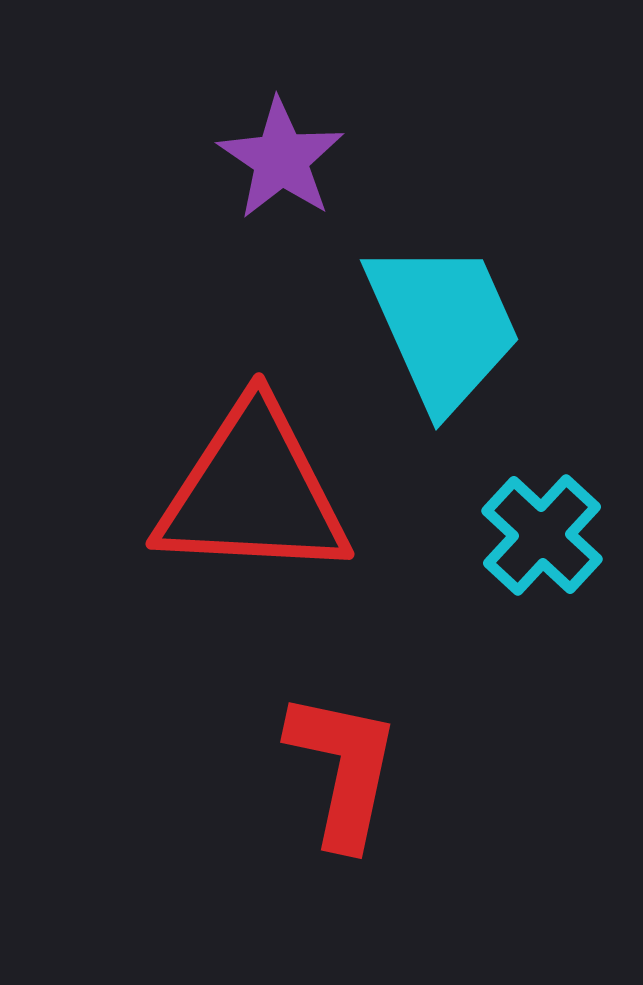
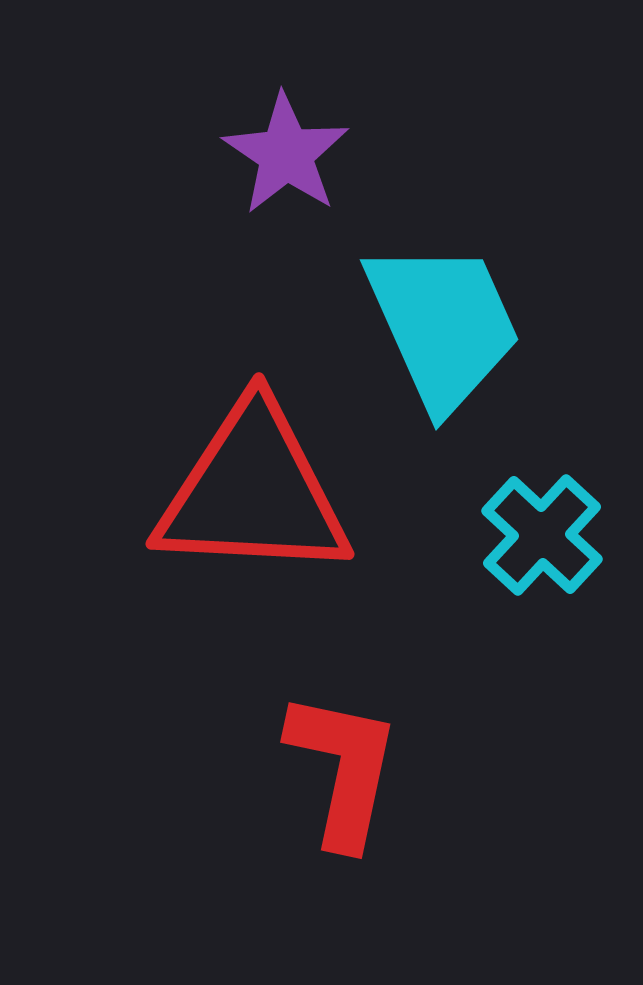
purple star: moved 5 px right, 5 px up
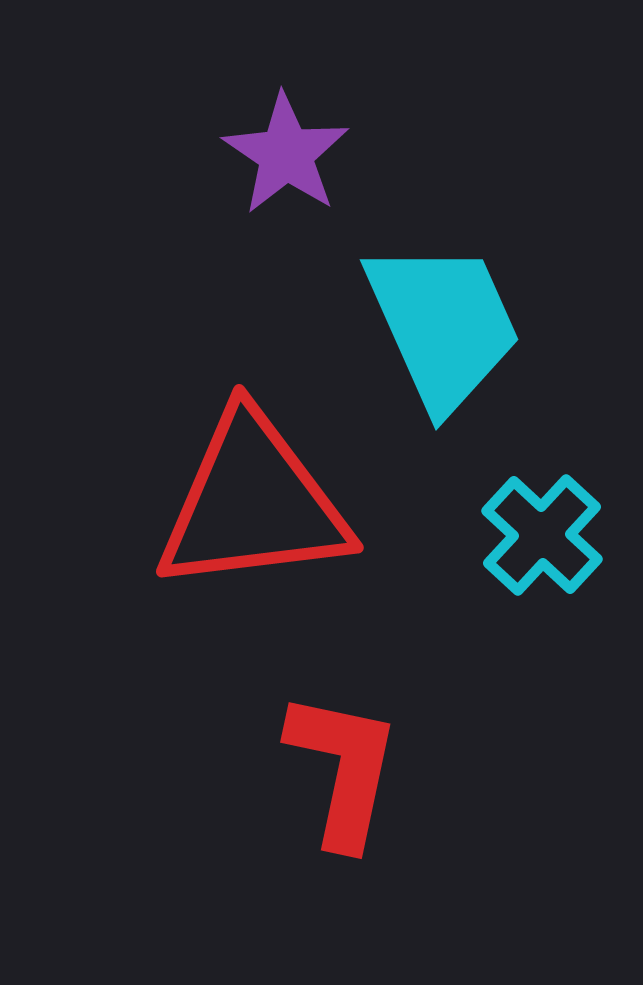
red triangle: moved 11 px down; rotated 10 degrees counterclockwise
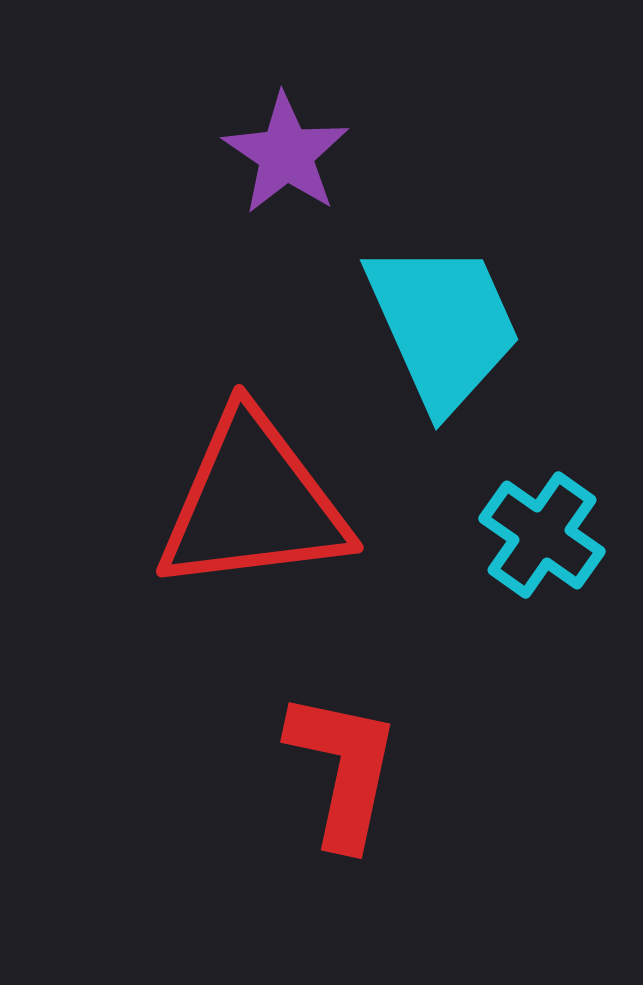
cyan cross: rotated 8 degrees counterclockwise
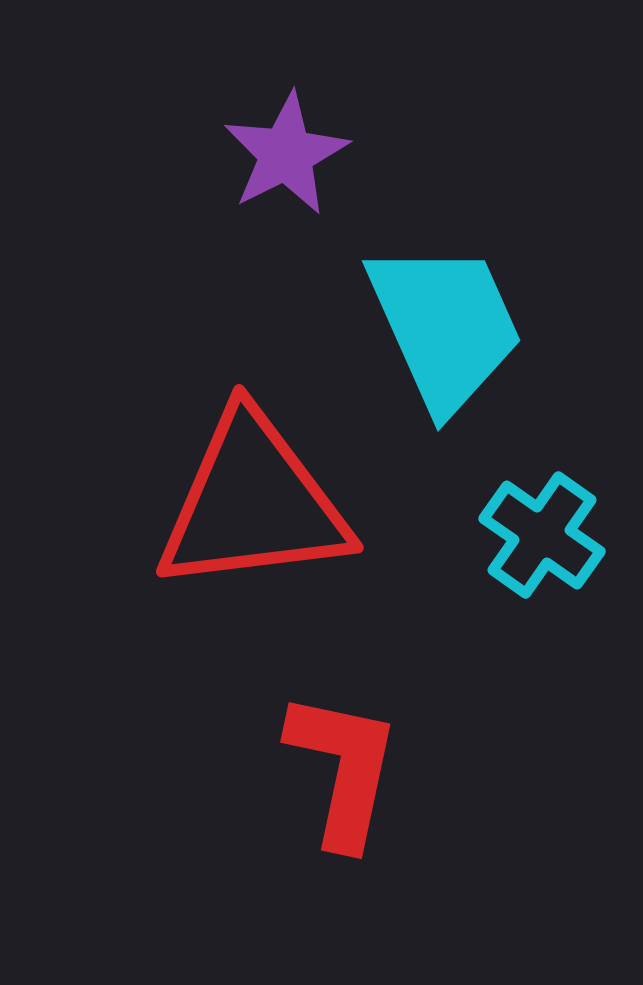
purple star: rotated 11 degrees clockwise
cyan trapezoid: moved 2 px right, 1 px down
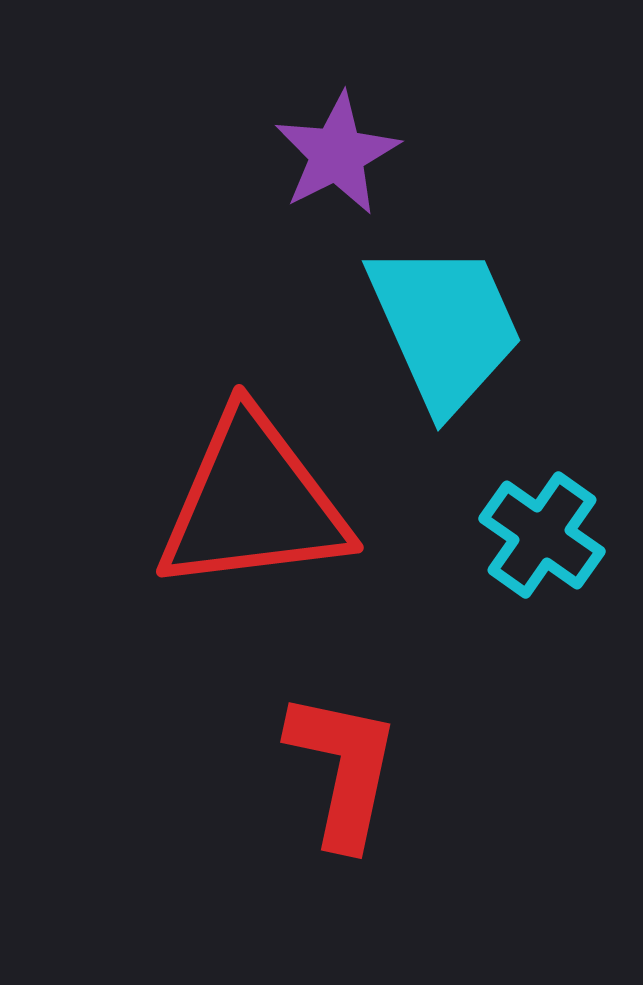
purple star: moved 51 px right
